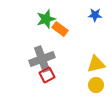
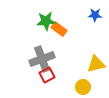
green star: moved 2 px down; rotated 12 degrees clockwise
orange rectangle: moved 1 px left
yellow circle: moved 13 px left, 2 px down
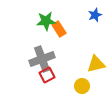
blue star: rotated 24 degrees counterclockwise
orange rectangle: rotated 21 degrees clockwise
yellow circle: moved 1 px left, 1 px up
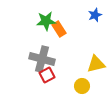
gray cross: rotated 35 degrees clockwise
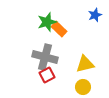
green star: moved 1 px right, 1 px down; rotated 12 degrees counterclockwise
orange rectangle: rotated 14 degrees counterclockwise
gray cross: moved 3 px right, 2 px up
yellow triangle: moved 11 px left
yellow circle: moved 1 px right, 1 px down
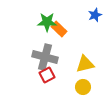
green star: rotated 18 degrees clockwise
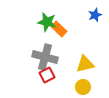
green star: rotated 12 degrees clockwise
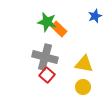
blue star: moved 1 px down
yellow triangle: moved 1 px left; rotated 24 degrees clockwise
red square: rotated 21 degrees counterclockwise
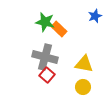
green star: moved 2 px left
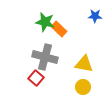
blue star: rotated 24 degrees clockwise
red square: moved 11 px left, 3 px down
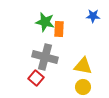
blue star: moved 2 px left
orange rectangle: rotated 49 degrees clockwise
yellow triangle: moved 1 px left, 2 px down
